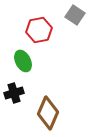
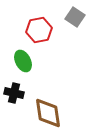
gray square: moved 2 px down
black cross: rotated 30 degrees clockwise
brown diamond: rotated 32 degrees counterclockwise
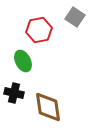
brown diamond: moved 6 px up
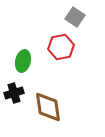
red hexagon: moved 22 px right, 17 px down
green ellipse: rotated 40 degrees clockwise
black cross: rotated 30 degrees counterclockwise
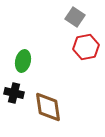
red hexagon: moved 25 px right
black cross: rotated 30 degrees clockwise
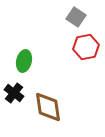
gray square: moved 1 px right
green ellipse: moved 1 px right
black cross: rotated 24 degrees clockwise
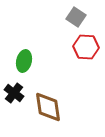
red hexagon: rotated 15 degrees clockwise
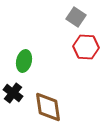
black cross: moved 1 px left
